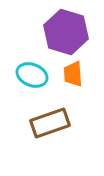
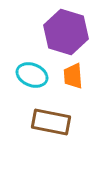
orange trapezoid: moved 2 px down
brown rectangle: moved 1 px right, 1 px up; rotated 30 degrees clockwise
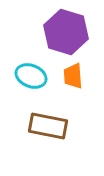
cyan ellipse: moved 1 px left, 1 px down
brown rectangle: moved 3 px left, 4 px down
